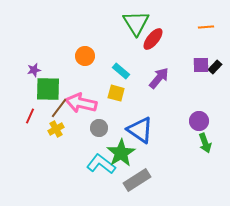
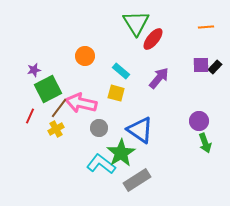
green square: rotated 28 degrees counterclockwise
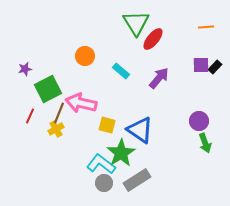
purple star: moved 9 px left, 1 px up
yellow square: moved 9 px left, 32 px down
brown line: moved 5 px down; rotated 15 degrees counterclockwise
gray circle: moved 5 px right, 55 px down
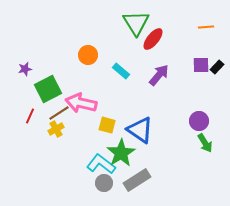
orange circle: moved 3 px right, 1 px up
black rectangle: moved 2 px right
purple arrow: moved 3 px up
brown line: rotated 35 degrees clockwise
green arrow: rotated 12 degrees counterclockwise
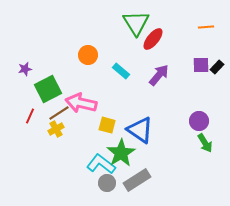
gray circle: moved 3 px right
